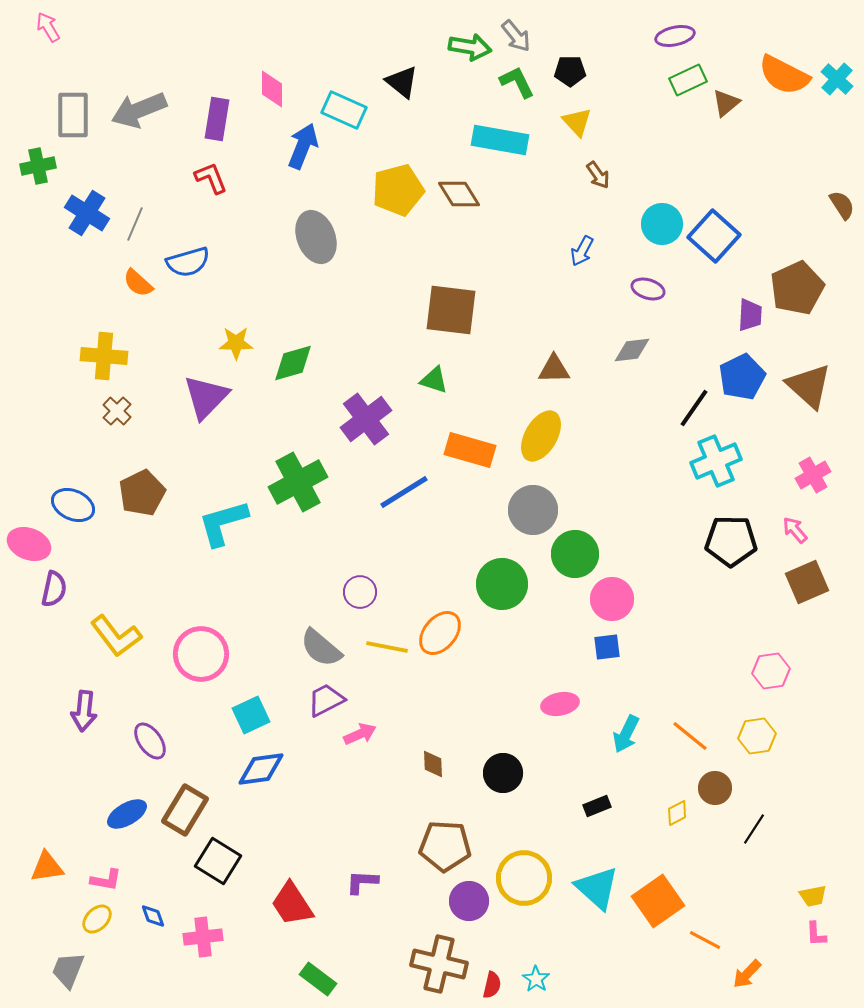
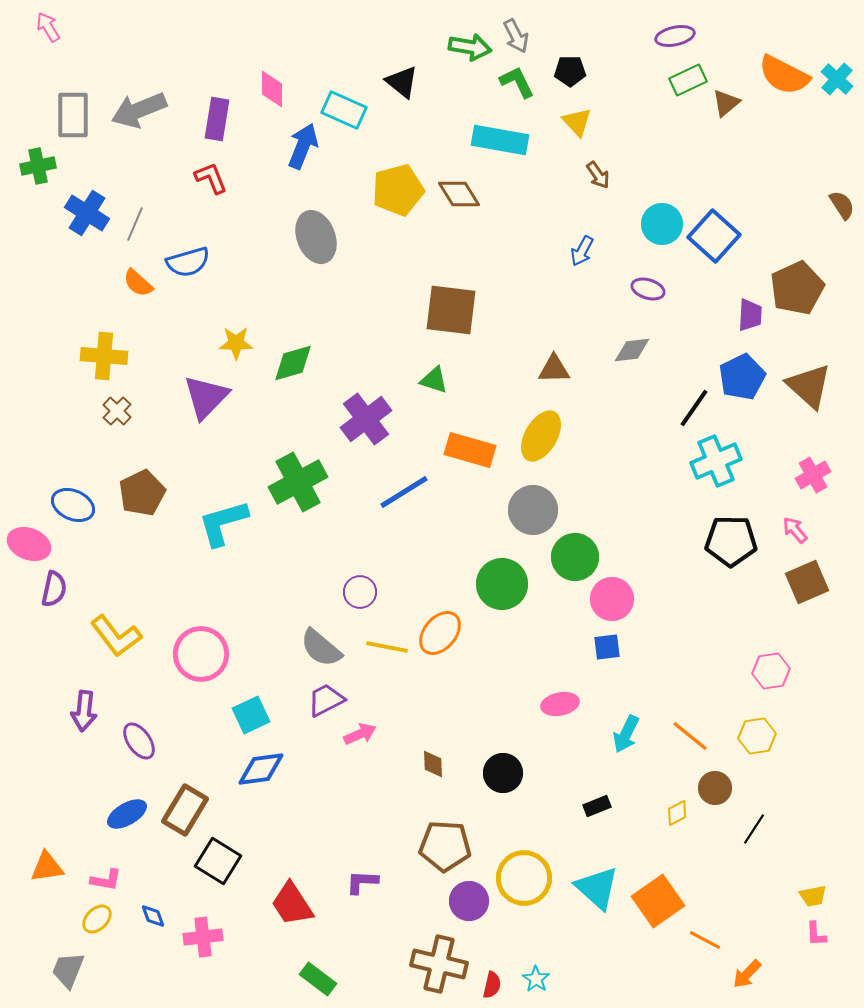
gray arrow at (516, 36): rotated 12 degrees clockwise
green circle at (575, 554): moved 3 px down
purple ellipse at (150, 741): moved 11 px left
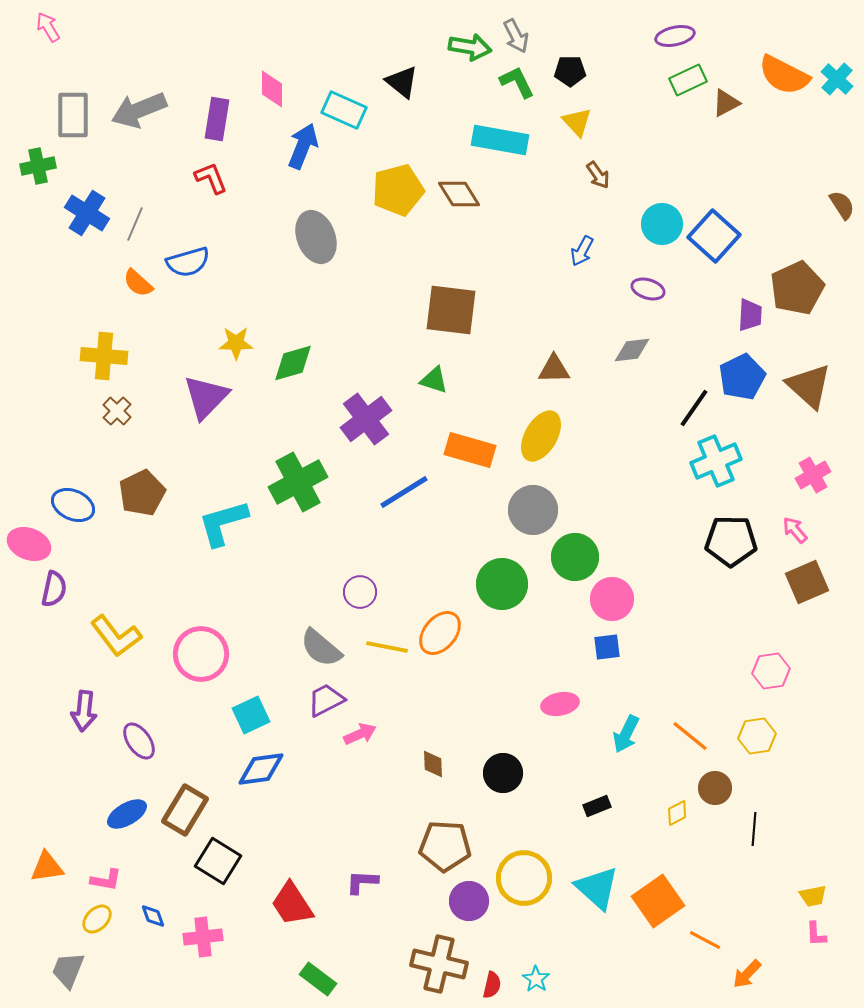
brown triangle at (726, 103): rotated 12 degrees clockwise
black line at (754, 829): rotated 28 degrees counterclockwise
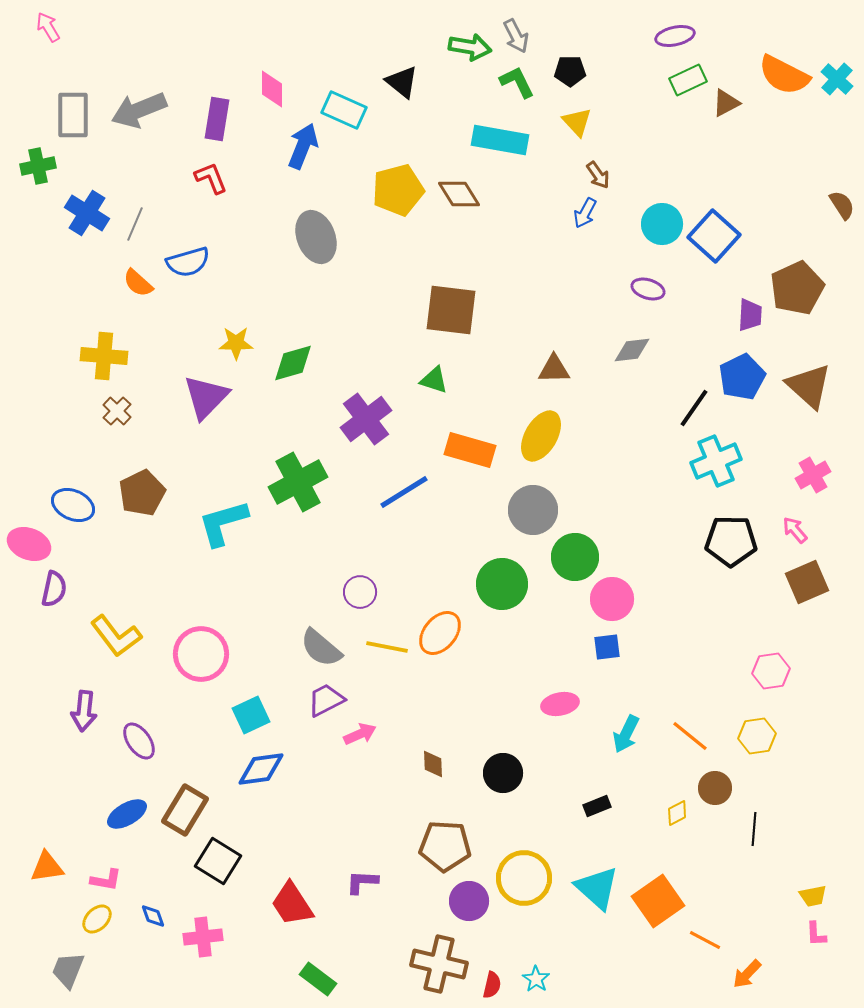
blue arrow at (582, 251): moved 3 px right, 38 px up
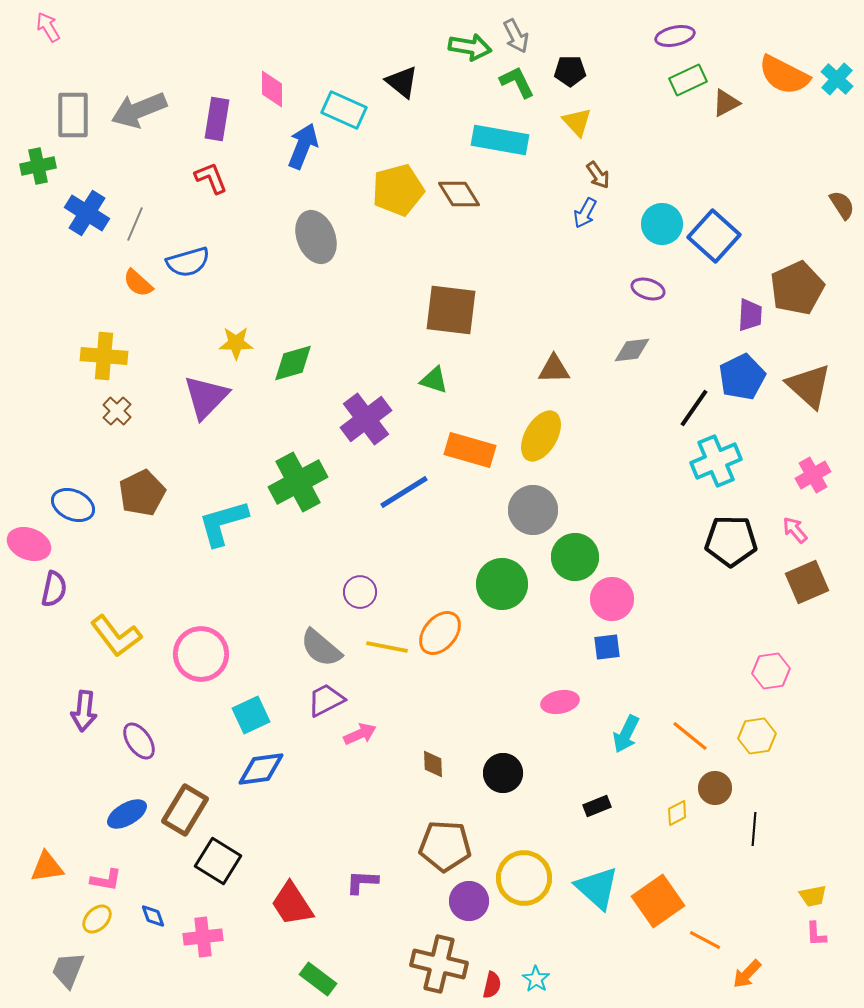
pink ellipse at (560, 704): moved 2 px up
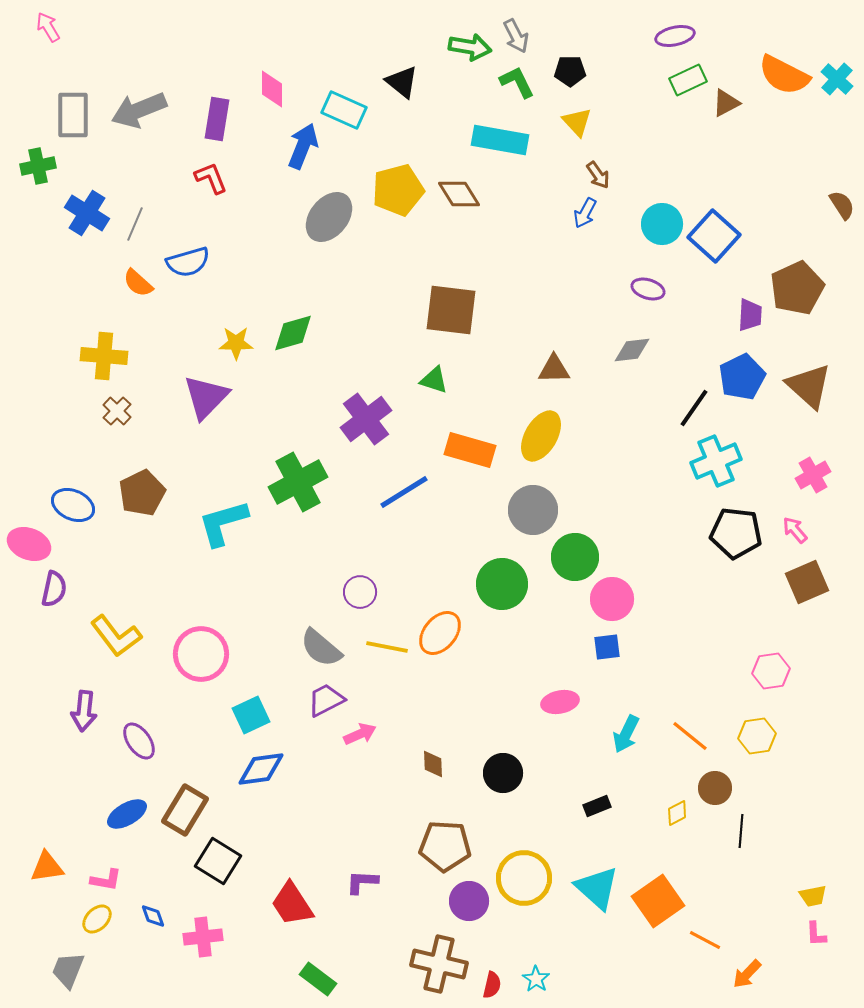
gray ellipse at (316, 237): moved 13 px right, 20 px up; rotated 60 degrees clockwise
green diamond at (293, 363): moved 30 px up
black pentagon at (731, 541): moved 5 px right, 8 px up; rotated 6 degrees clockwise
black line at (754, 829): moved 13 px left, 2 px down
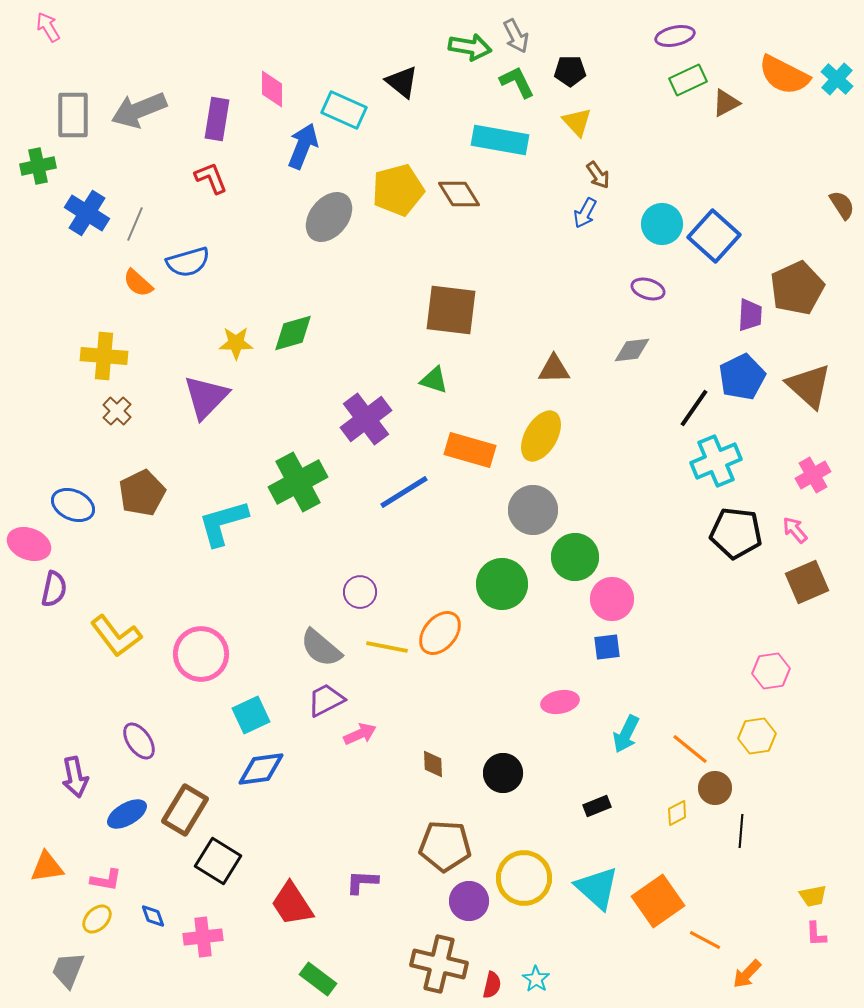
purple arrow at (84, 711): moved 9 px left, 66 px down; rotated 18 degrees counterclockwise
orange line at (690, 736): moved 13 px down
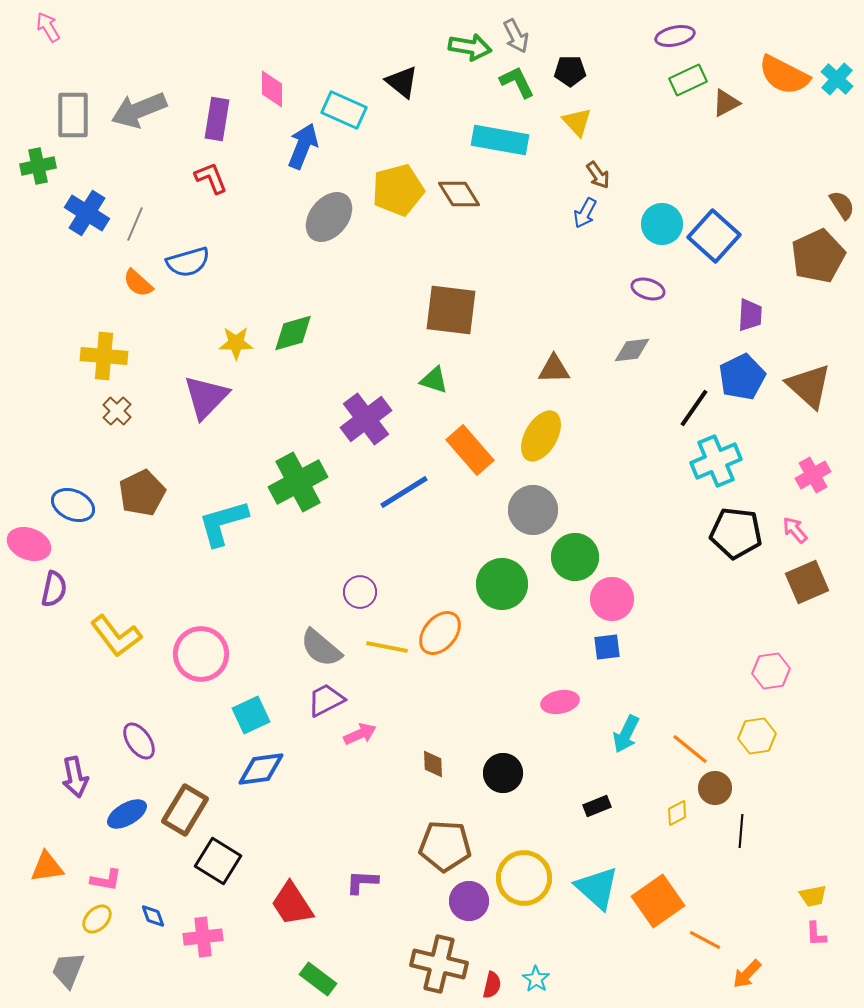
brown pentagon at (797, 288): moved 21 px right, 32 px up
orange rectangle at (470, 450): rotated 33 degrees clockwise
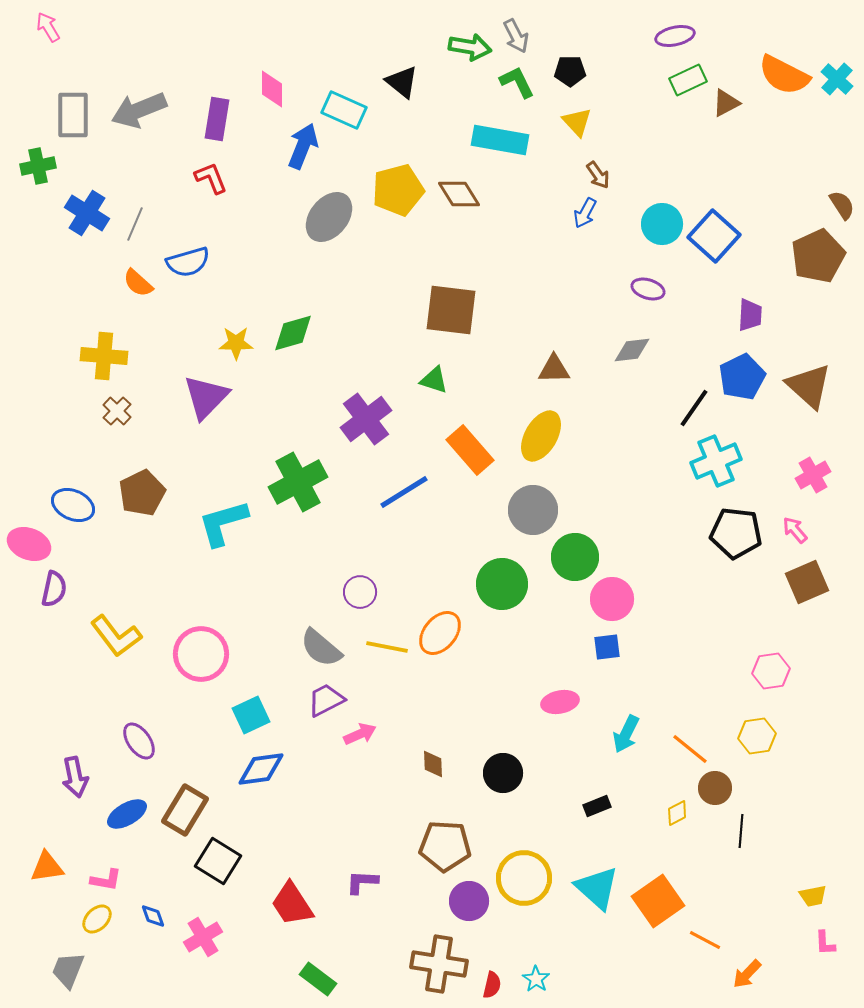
pink L-shape at (816, 934): moved 9 px right, 9 px down
pink cross at (203, 937): rotated 24 degrees counterclockwise
brown cross at (439, 964): rotated 4 degrees counterclockwise
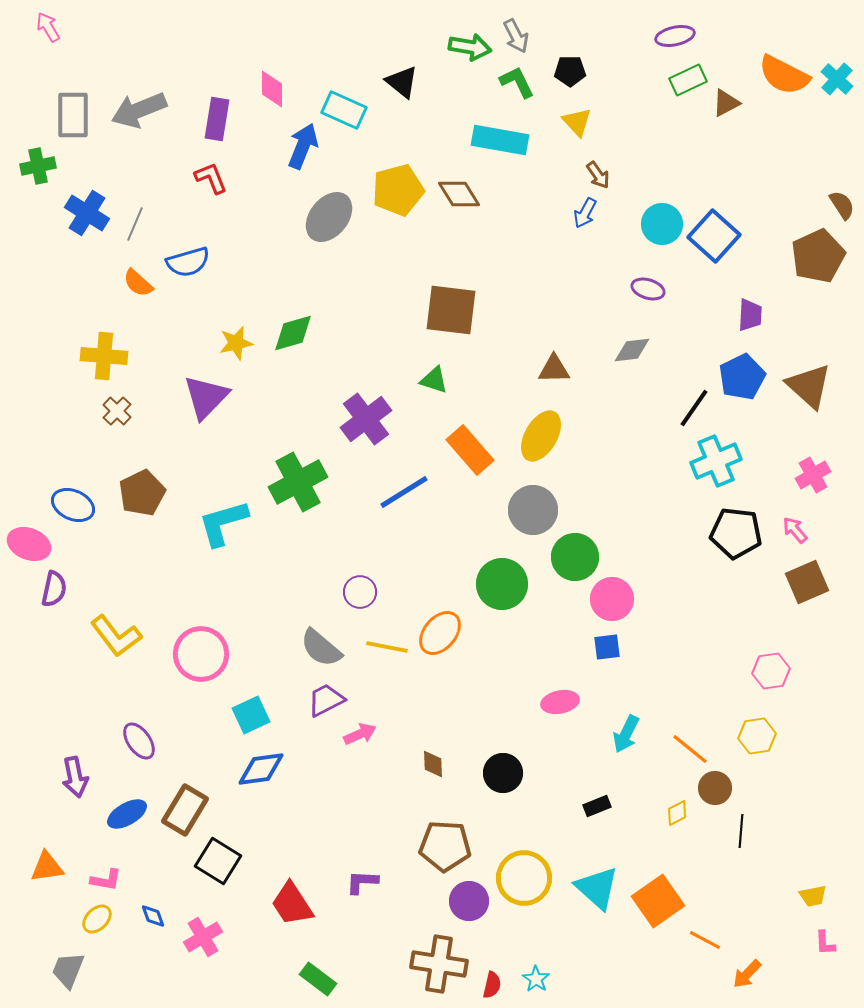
yellow star at (236, 343): rotated 12 degrees counterclockwise
